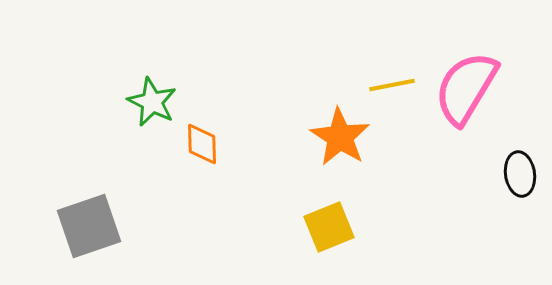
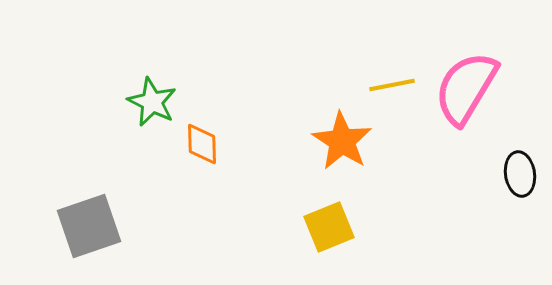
orange star: moved 2 px right, 4 px down
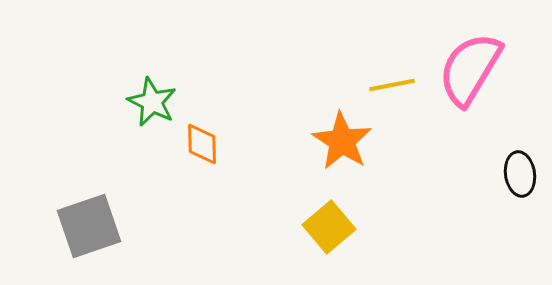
pink semicircle: moved 4 px right, 19 px up
yellow square: rotated 18 degrees counterclockwise
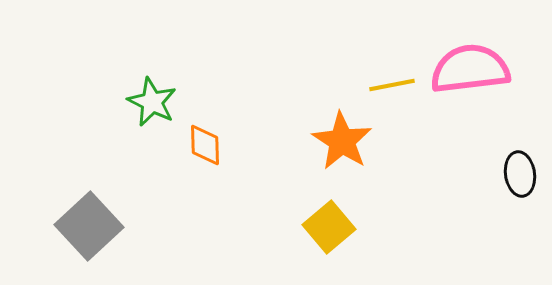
pink semicircle: rotated 52 degrees clockwise
orange diamond: moved 3 px right, 1 px down
gray square: rotated 24 degrees counterclockwise
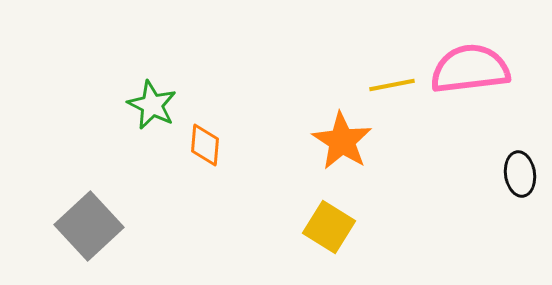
green star: moved 3 px down
orange diamond: rotated 6 degrees clockwise
yellow square: rotated 18 degrees counterclockwise
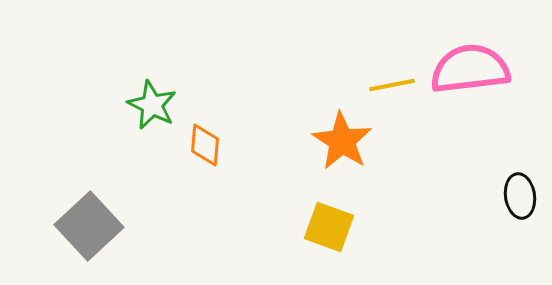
black ellipse: moved 22 px down
yellow square: rotated 12 degrees counterclockwise
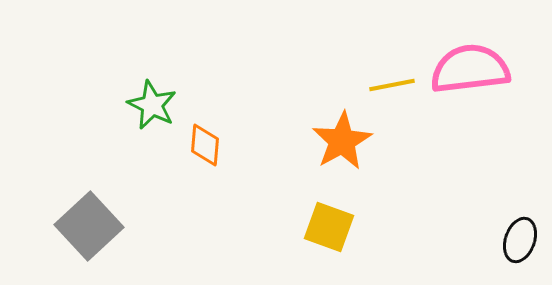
orange star: rotated 10 degrees clockwise
black ellipse: moved 44 px down; rotated 27 degrees clockwise
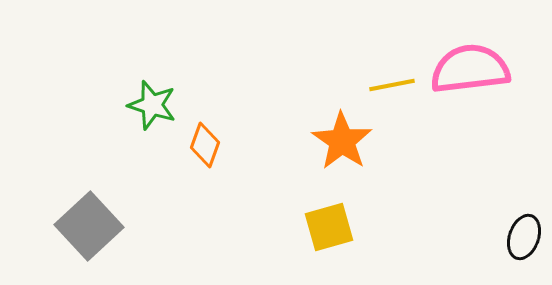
green star: rotated 9 degrees counterclockwise
orange star: rotated 8 degrees counterclockwise
orange diamond: rotated 15 degrees clockwise
yellow square: rotated 36 degrees counterclockwise
black ellipse: moved 4 px right, 3 px up
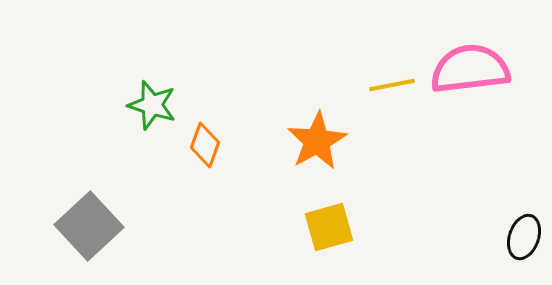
orange star: moved 25 px left; rotated 8 degrees clockwise
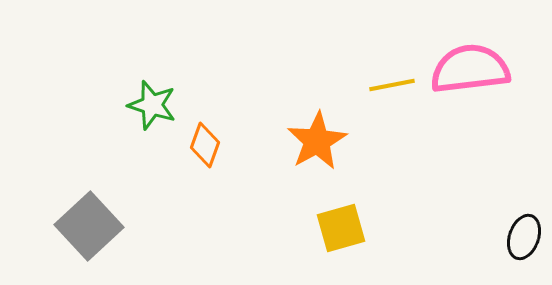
yellow square: moved 12 px right, 1 px down
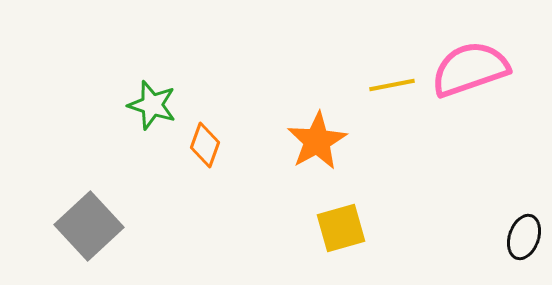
pink semicircle: rotated 12 degrees counterclockwise
